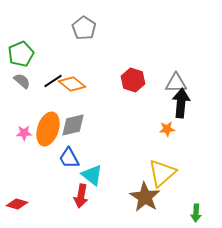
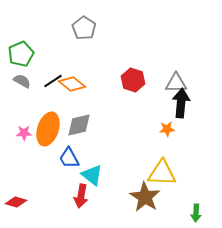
gray semicircle: rotated 12 degrees counterclockwise
gray diamond: moved 6 px right
yellow triangle: rotated 44 degrees clockwise
red diamond: moved 1 px left, 2 px up
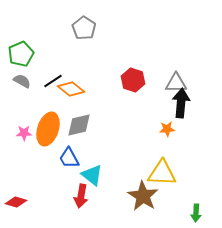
orange diamond: moved 1 px left, 5 px down
brown star: moved 2 px left, 1 px up
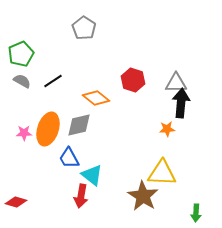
orange diamond: moved 25 px right, 9 px down
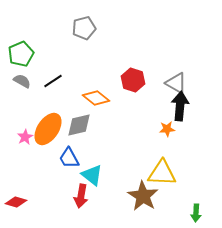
gray pentagon: rotated 25 degrees clockwise
gray triangle: rotated 30 degrees clockwise
black arrow: moved 1 px left, 3 px down
orange ellipse: rotated 16 degrees clockwise
pink star: moved 1 px right, 4 px down; rotated 28 degrees counterclockwise
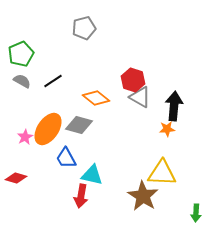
gray triangle: moved 36 px left, 14 px down
black arrow: moved 6 px left
gray diamond: rotated 28 degrees clockwise
blue trapezoid: moved 3 px left
cyan triangle: rotated 25 degrees counterclockwise
red diamond: moved 24 px up
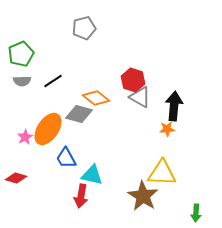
gray semicircle: rotated 150 degrees clockwise
gray diamond: moved 11 px up
